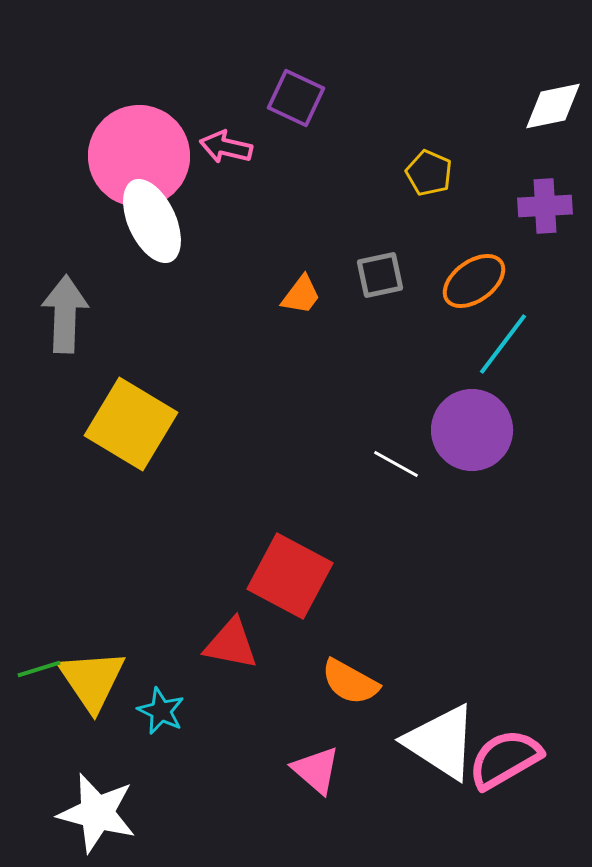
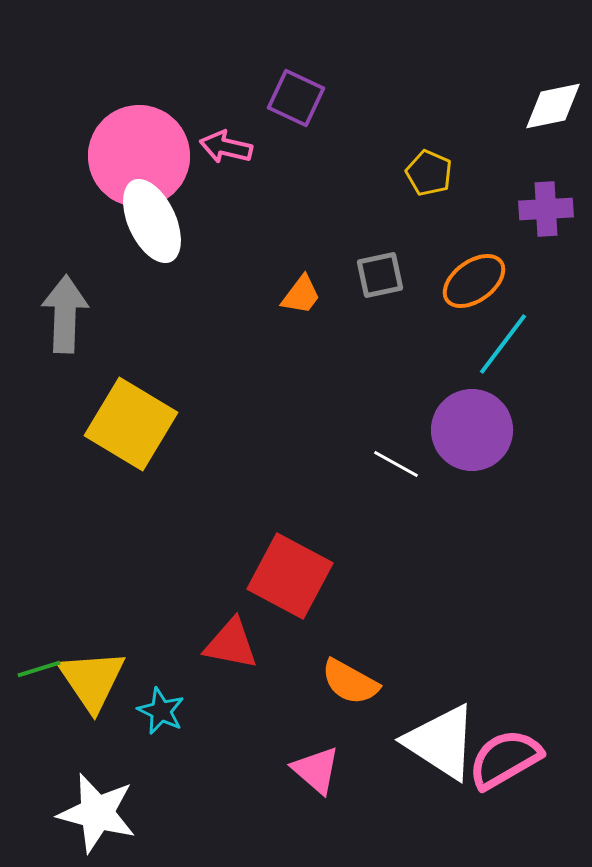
purple cross: moved 1 px right, 3 px down
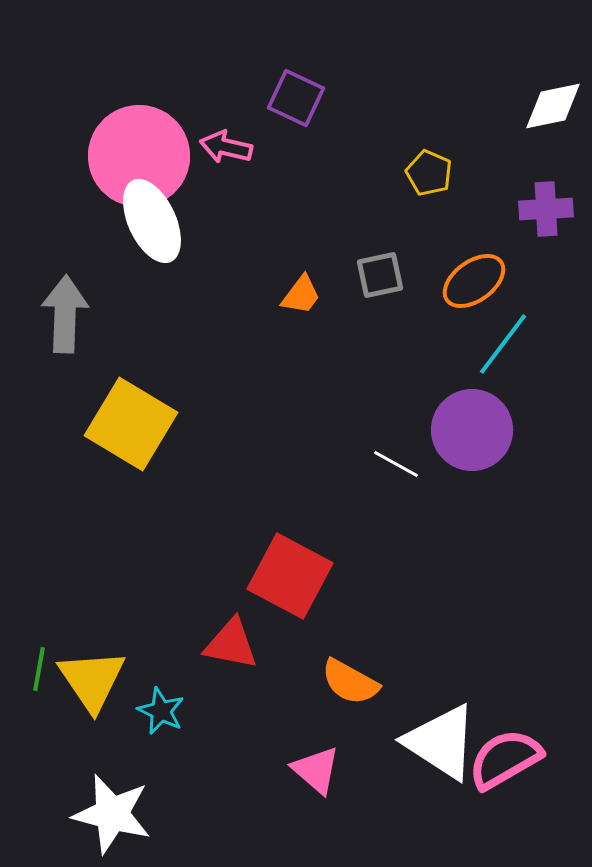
green line: rotated 63 degrees counterclockwise
white star: moved 15 px right, 1 px down
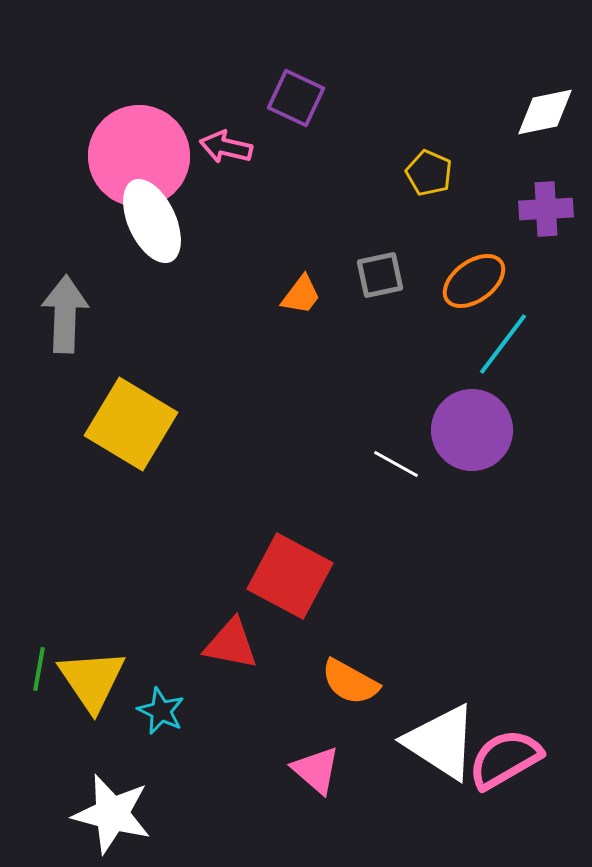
white diamond: moved 8 px left, 6 px down
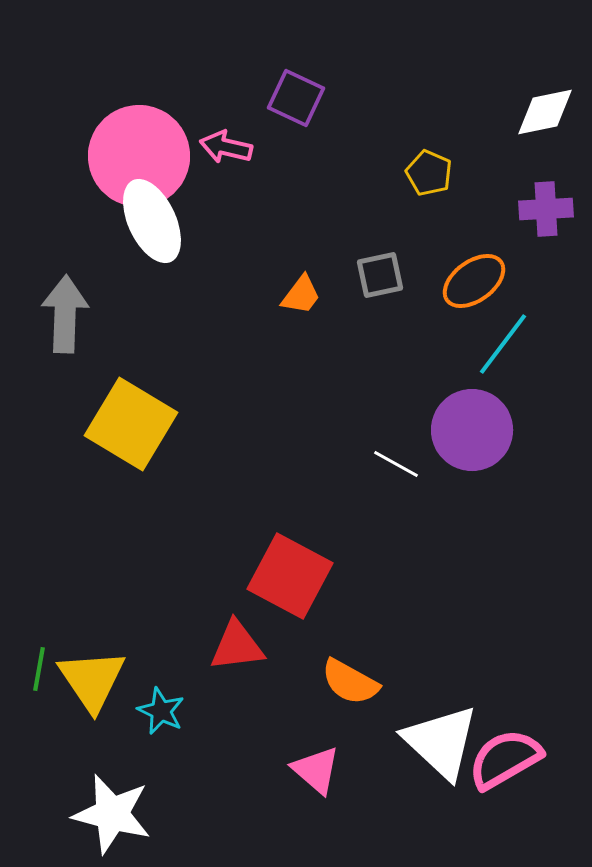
red triangle: moved 6 px right, 2 px down; rotated 18 degrees counterclockwise
white triangle: rotated 10 degrees clockwise
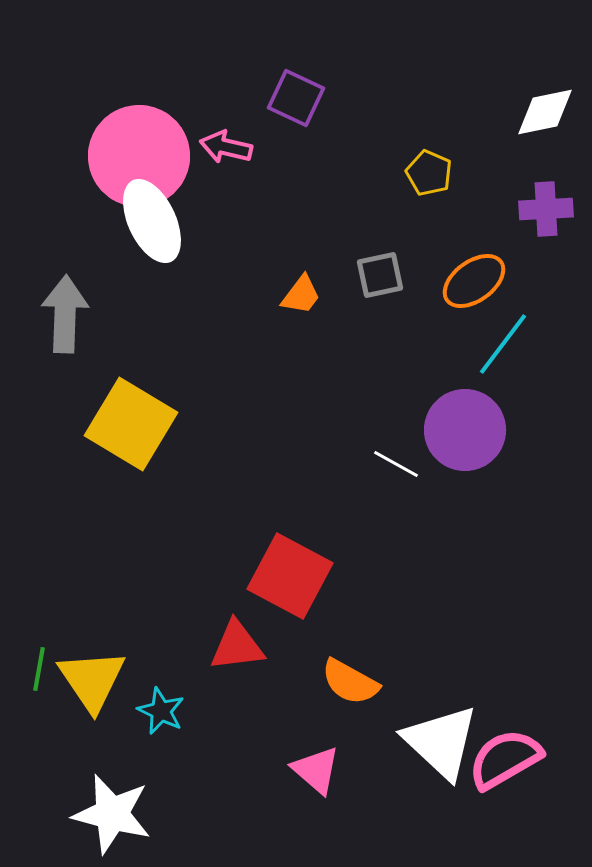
purple circle: moved 7 px left
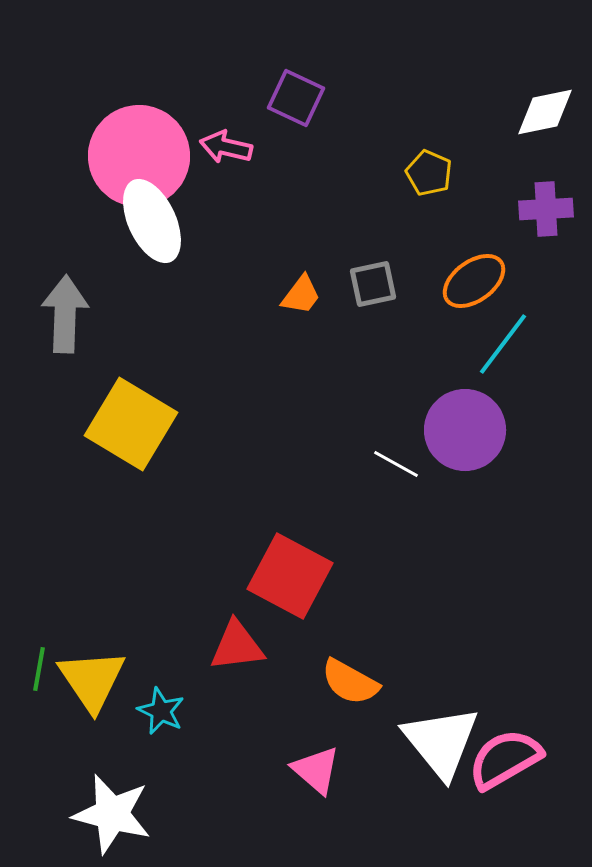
gray square: moved 7 px left, 9 px down
white triangle: rotated 8 degrees clockwise
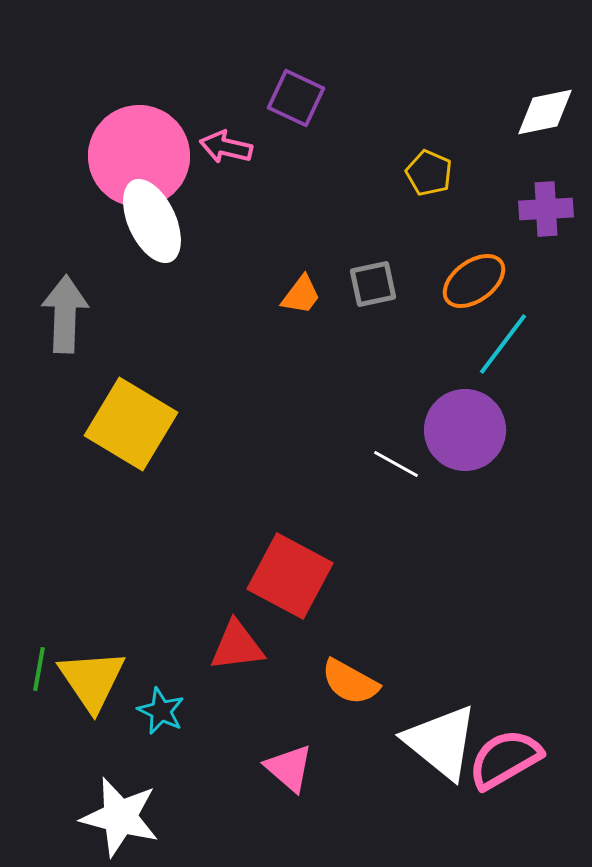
white triangle: rotated 12 degrees counterclockwise
pink triangle: moved 27 px left, 2 px up
white star: moved 8 px right, 3 px down
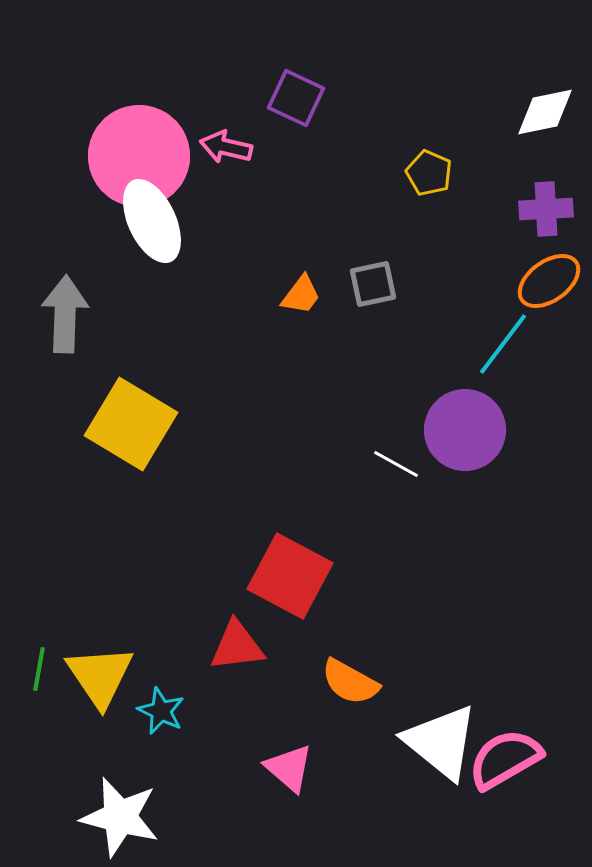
orange ellipse: moved 75 px right
yellow triangle: moved 8 px right, 4 px up
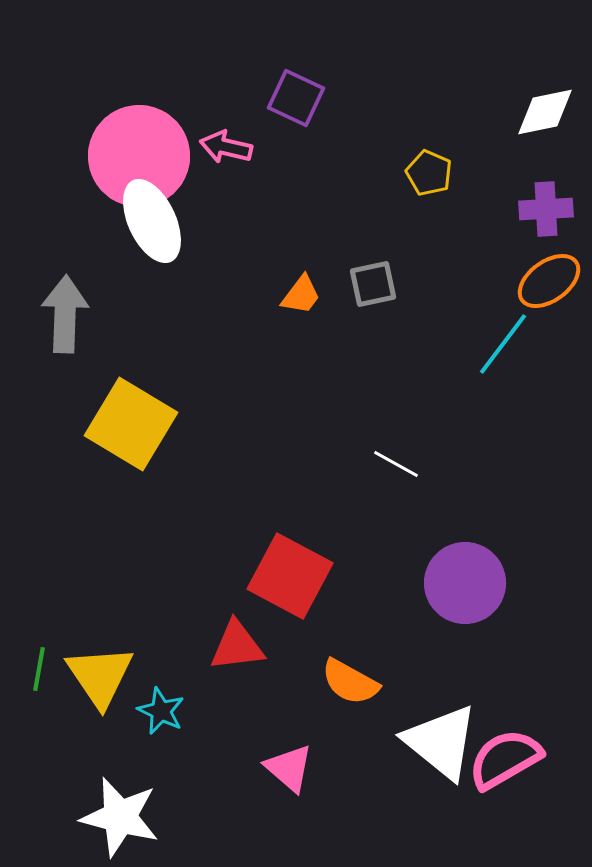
purple circle: moved 153 px down
